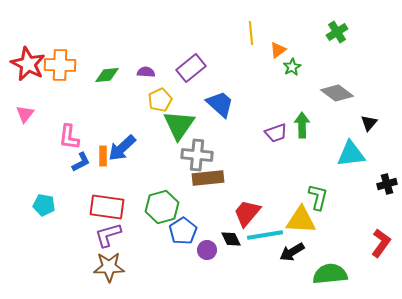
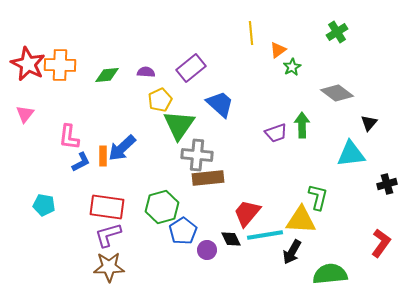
black arrow: rotated 30 degrees counterclockwise
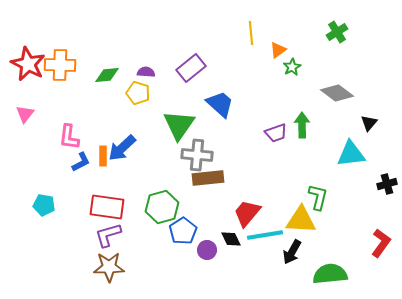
yellow pentagon: moved 22 px left, 7 px up; rotated 30 degrees counterclockwise
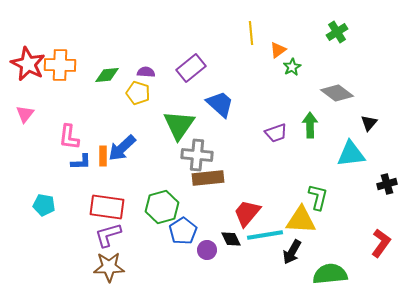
green arrow: moved 8 px right
blue L-shape: rotated 25 degrees clockwise
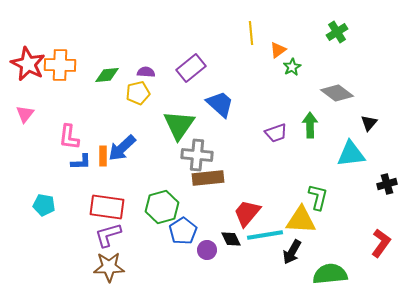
yellow pentagon: rotated 30 degrees counterclockwise
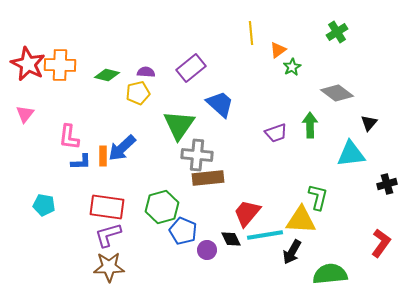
green diamond: rotated 20 degrees clockwise
blue pentagon: rotated 16 degrees counterclockwise
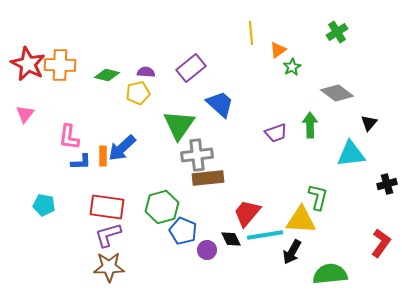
gray cross: rotated 12 degrees counterclockwise
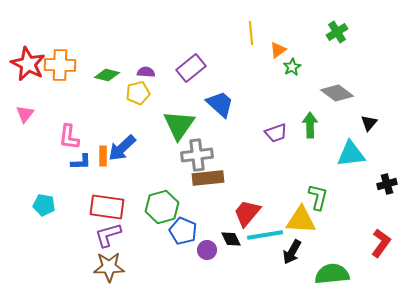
green semicircle: moved 2 px right
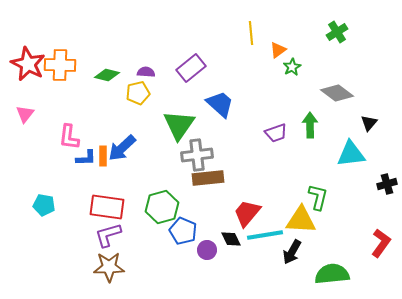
blue L-shape: moved 5 px right, 4 px up
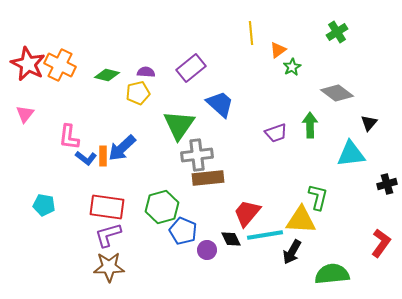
orange cross: rotated 24 degrees clockwise
blue L-shape: rotated 40 degrees clockwise
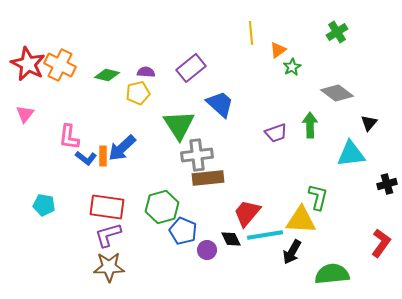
green triangle: rotated 8 degrees counterclockwise
